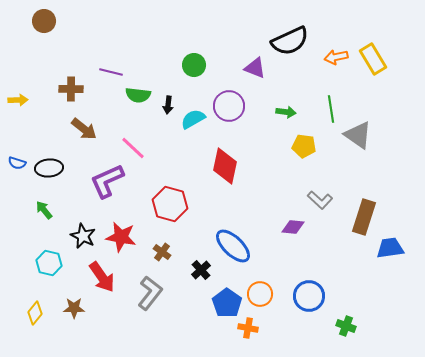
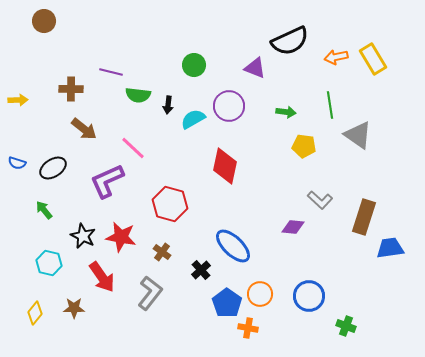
green line at (331, 109): moved 1 px left, 4 px up
black ellipse at (49, 168): moved 4 px right; rotated 28 degrees counterclockwise
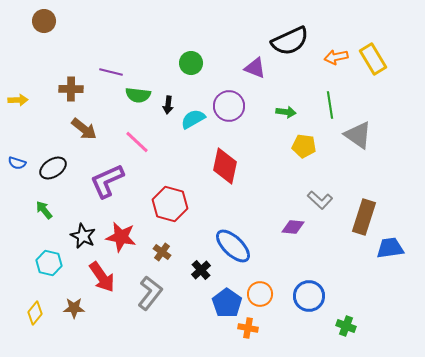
green circle at (194, 65): moved 3 px left, 2 px up
pink line at (133, 148): moved 4 px right, 6 px up
